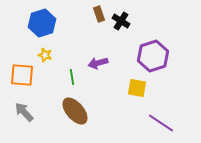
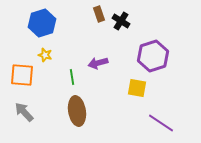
brown ellipse: moved 2 px right; rotated 32 degrees clockwise
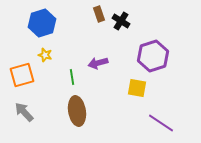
orange square: rotated 20 degrees counterclockwise
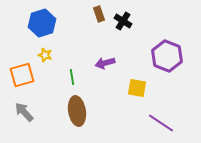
black cross: moved 2 px right
purple hexagon: moved 14 px right; rotated 20 degrees counterclockwise
purple arrow: moved 7 px right
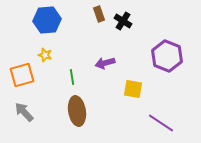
blue hexagon: moved 5 px right, 3 px up; rotated 12 degrees clockwise
yellow square: moved 4 px left, 1 px down
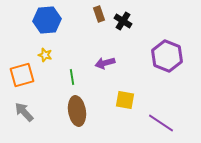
yellow square: moved 8 px left, 11 px down
